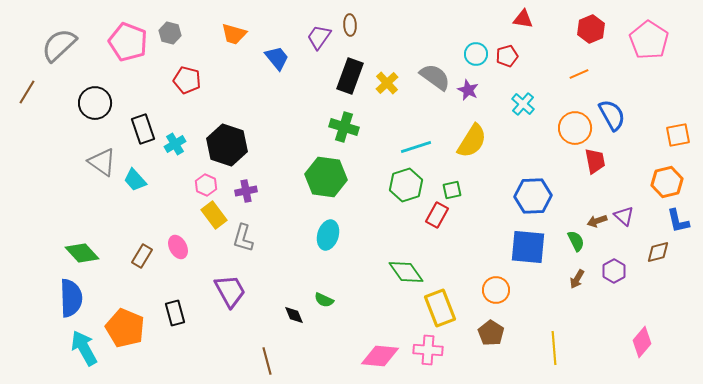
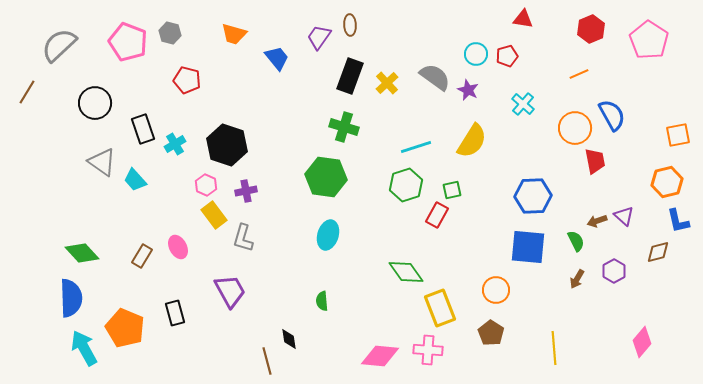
green semicircle at (324, 300): moved 2 px left, 1 px down; rotated 60 degrees clockwise
black diamond at (294, 315): moved 5 px left, 24 px down; rotated 15 degrees clockwise
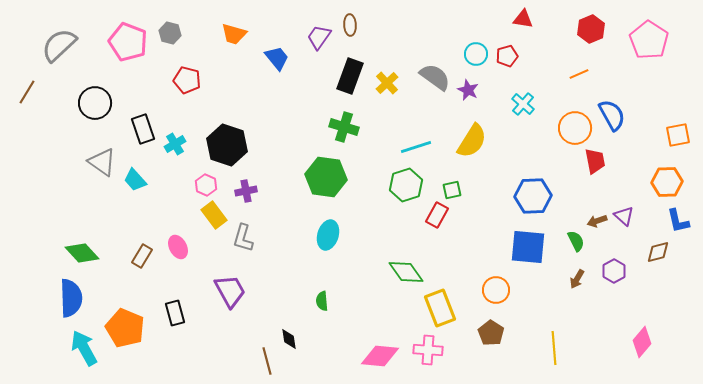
orange hexagon at (667, 182): rotated 12 degrees clockwise
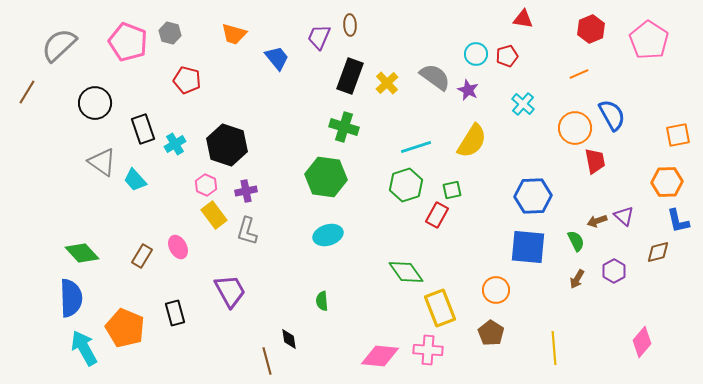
purple trapezoid at (319, 37): rotated 12 degrees counterclockwise
cyan ellipse at (328, 235): rotated 56 degrees clockwise
gray L-shape at (243, 238): moved 4 px right, 7 px up
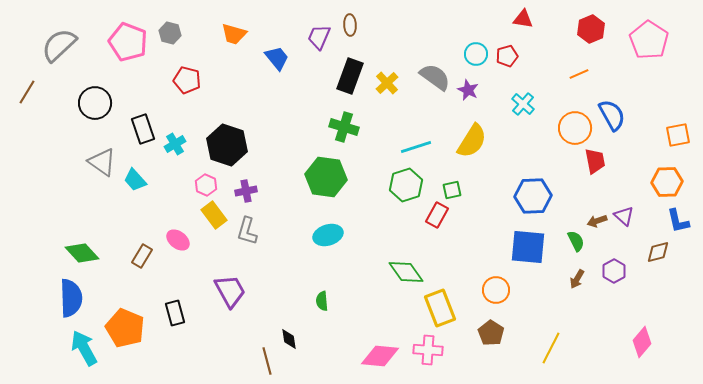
pink ellipse at (178, 247): moved 7 px up; rotated 25 degrees counterclockwise
yellow line at (554, 348): moved 3 px left; rotated 32 degrees clockwise
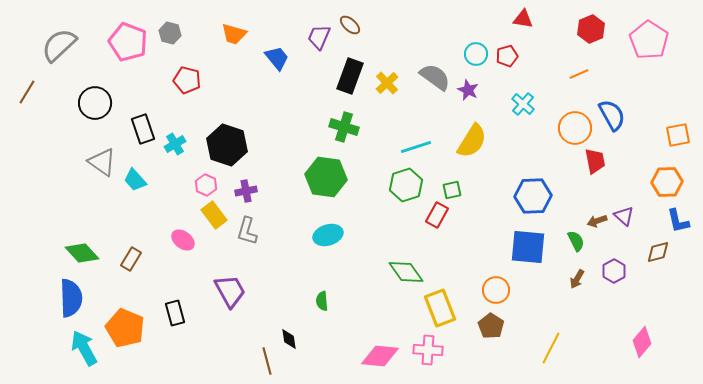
brown ellipse at (350, 25): rotated 45 degrees counterclockwise
pink ellipse at (178, 240): moved 5 px right
brown rectangle at (142, 256): moved 11 px left, 3 px down
brown pentagon at (491, 333): moved 7 px up
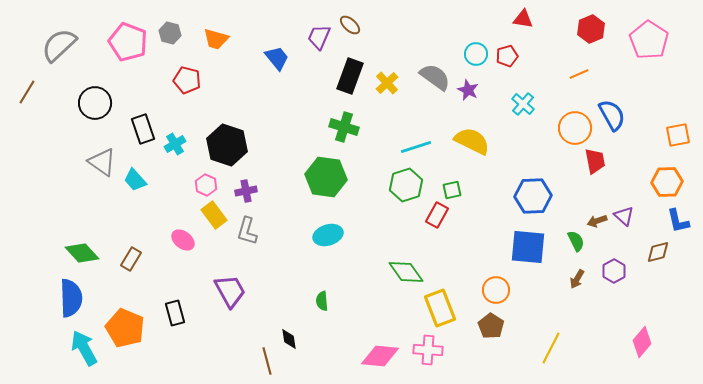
orange trapezoid at (234, 34): moved 18 px left, 5 px down
yellow semicircle at (472, 141): rotated 96 degrees counterclockwise
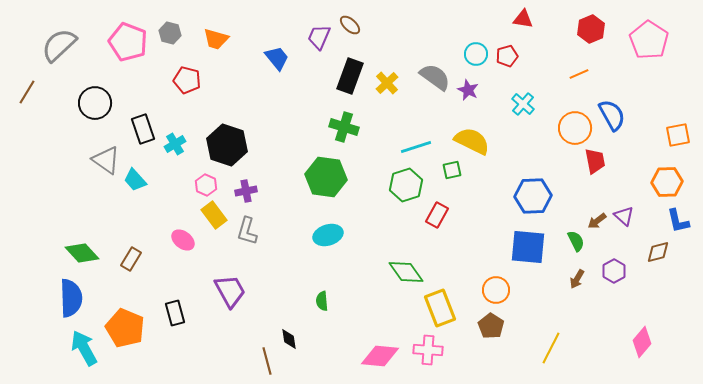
gray triangle at (102, 162): moved 4 px right, 2 px up
green square at (452, 190): moved 20 px up
brown arrow at (597, 221): rotated 18 degrees counterclockwise
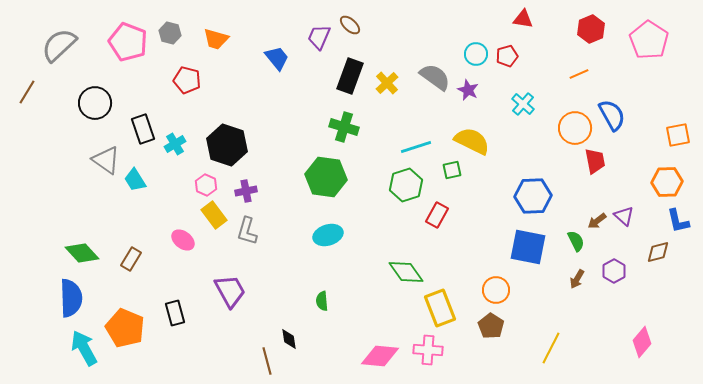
cyan trapezoid at (135, 180): rotated 10 degrees clockwise
blue square at (528, 247): rotated 6 degrees clockwise
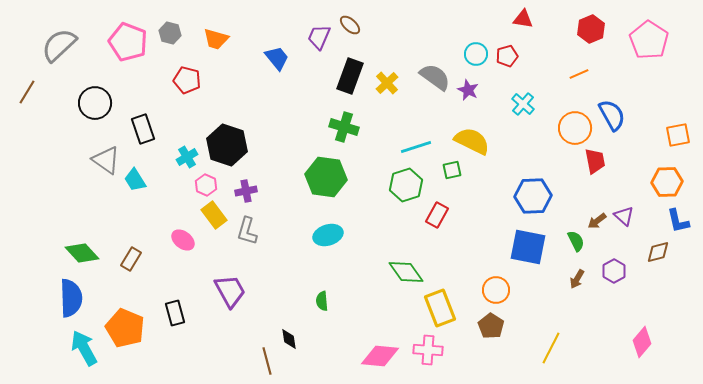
cyan cross at (175, 144): moved 12 px right, 13 px down
